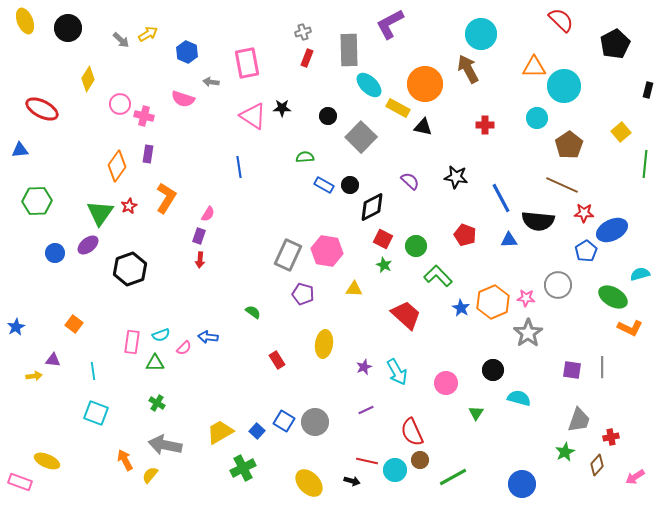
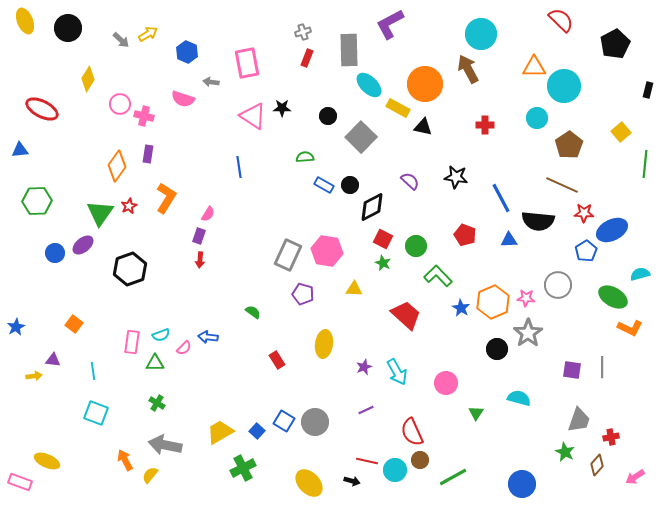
purple ellipse at (88, 245): moved 5 px left
green star at (384, 265): moved 1 px left, 2 px up
black circle at (493, 370): moved 4 px right, 21 px up
green star at (565, 452): rotated 18 degrees counterclockwise
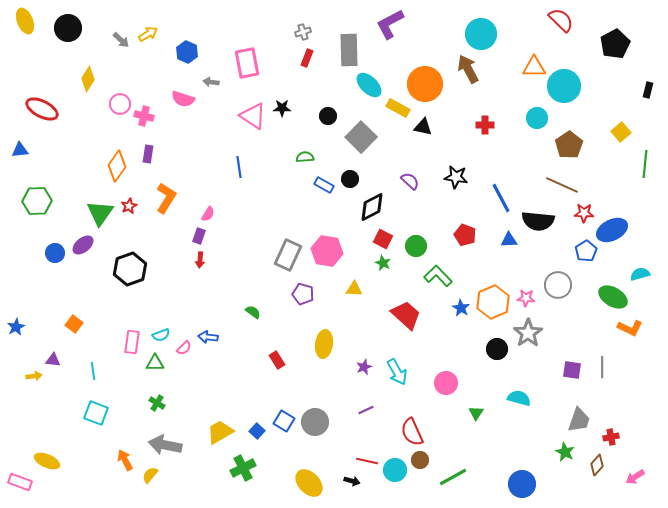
black circle at (350, 185): moved 6 px up
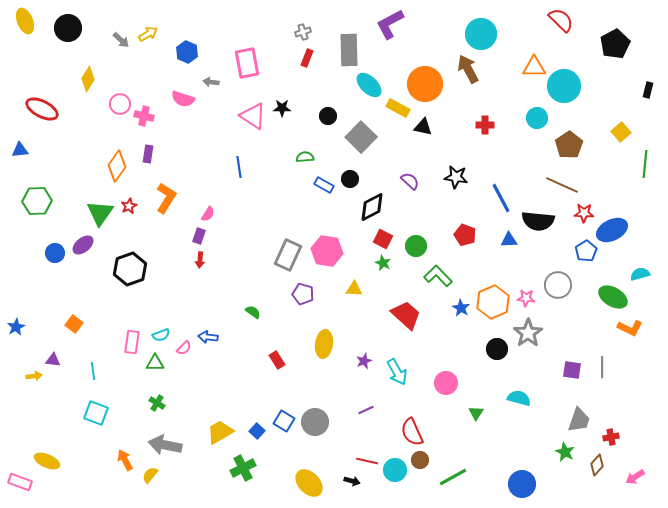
purple star at (364, 367): moved 6 px up
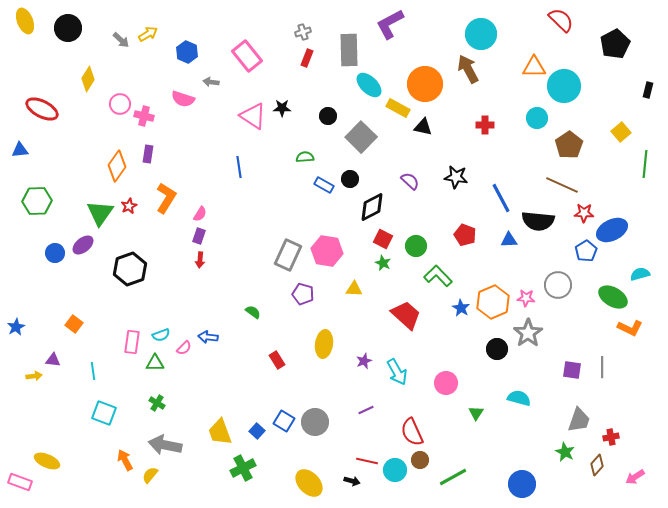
pink rectangle at (247, 63): moved 7 px up; rotated 28 degrees counterclockwise
pink semicircle at (208, 214): moved 8 px left
cyan square at (96, 413): moved 8 px right
yellow trapezoid at (220, 432): rotated 80 degrees counterclockwise
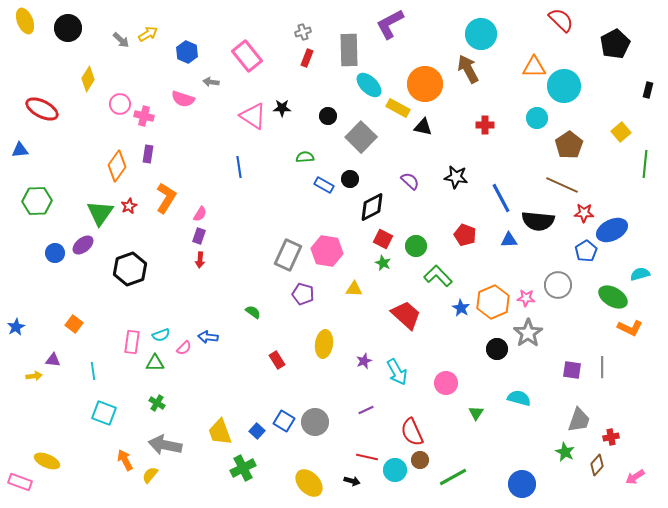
red line at (367, 461): moved 4 px up
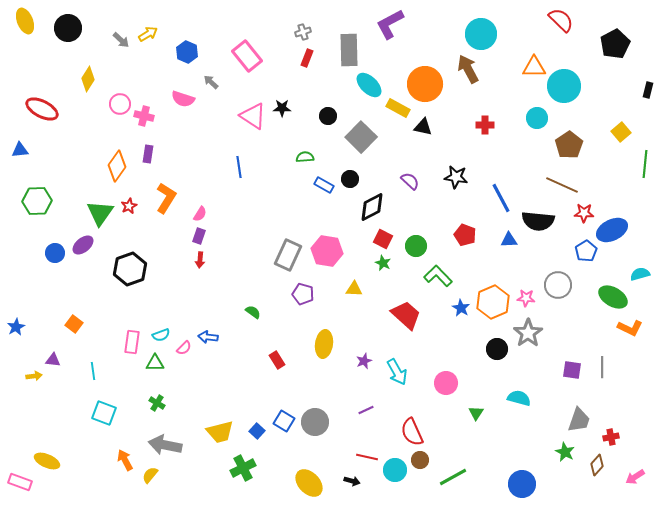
gray arrow at (211, 82): rotated 35 degrees clockwise
yellow trapezoid at (220, 432): rotated 84 degrees counterclockwise
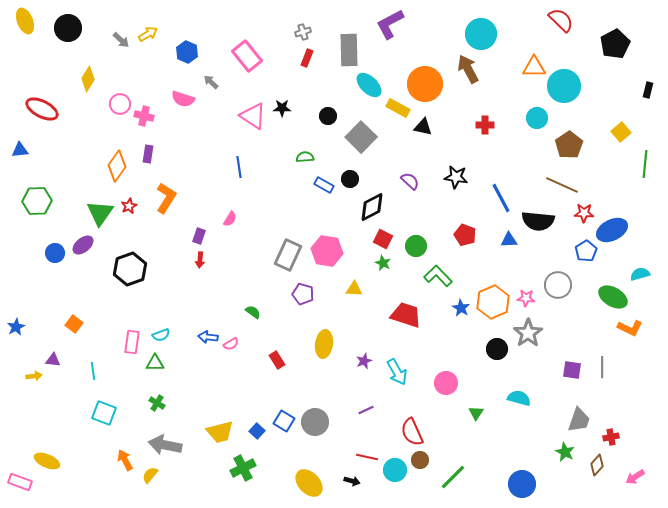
pink semicircle at (200, 214): moved 30 px right, 5 px down
red trapezoid at (406, 315): rotated 24 degrees counterclockwise
pink semicircle at (184, 348): moved 47 px right, 4 px up; rotated 14 degrees clockwise
green line at (453, 477): rotated 16 degrees counterclockwise
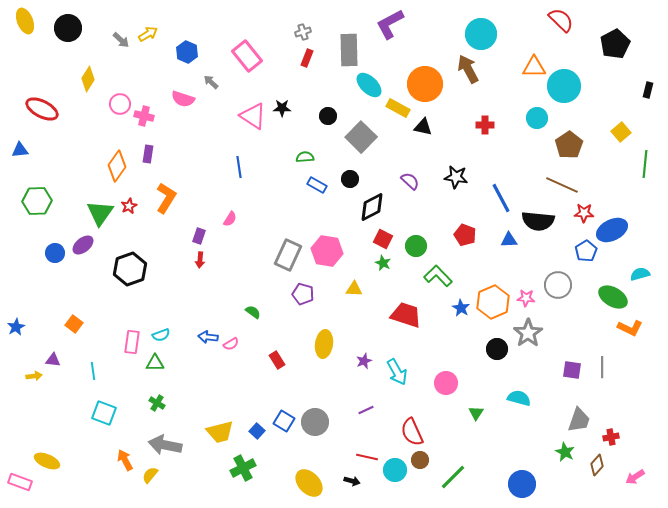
blue rectangle at (324, 185): moved 7 px left
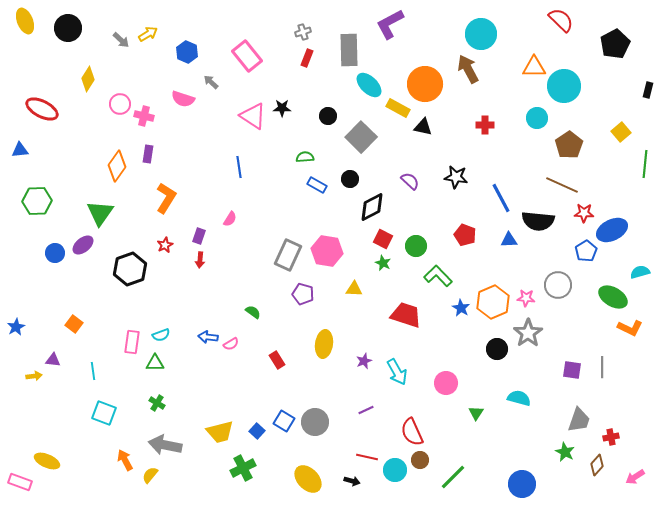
red star at (129, 206): moved 36 px right, 39 px down
cyan semicircle at (640, 274): moved 2 px up
yellow ellipse at (309, 483): moved 1 px left, 4 px up
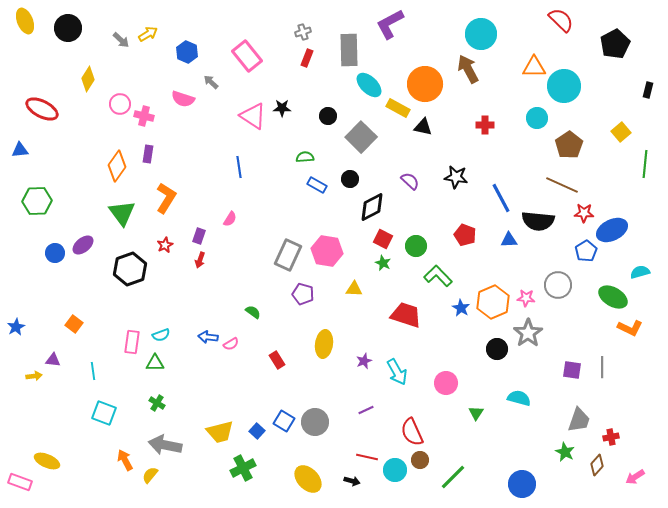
green triangle at (100, 213): moved 22 px right; rotated 12 degrees counterclockwise
red arrow at (200, 260): rotated 14 degrees clockwise
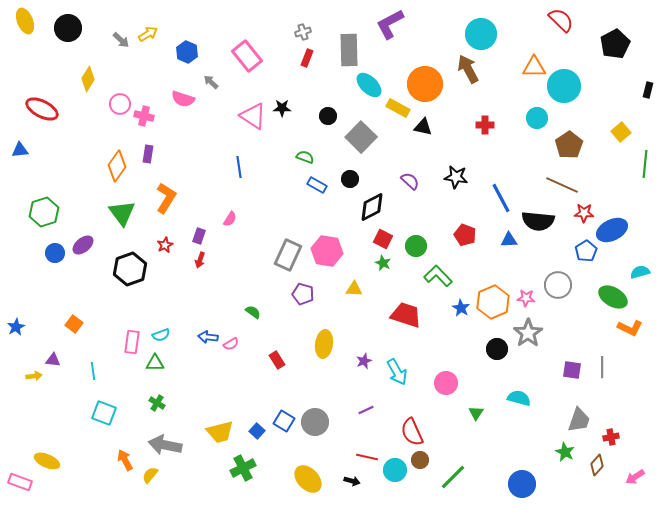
green semicircle at (305, 157): rotated 24 degrees clockwise
green hexagon at (37, 201): moved 7 px right, 11 px down; rotated 16 degrees counterclockwise
